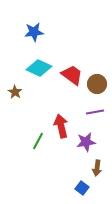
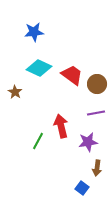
purple line: moved 1 px right, 1 px down
purple star: moved 2 px right
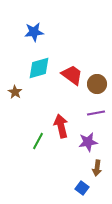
cyan diamond: rotated 40 degrees counterclockwise
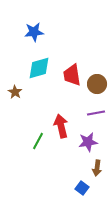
red trapezoid: rotated 135 degrees counterclockwise
